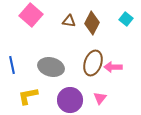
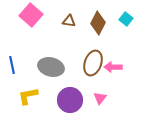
brown diamond: moved 6 px right
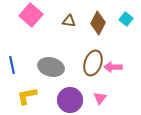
yellow L-shape: moved 1 px left
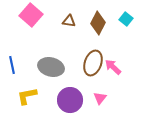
pink arrow: rotated 42 degrees clockwise
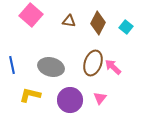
cyan square: moved 8 px down
yellow L-shape: moved 3 px right, 1 px up; rotated 25 degrees clockwise
